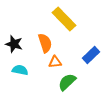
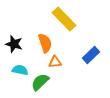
green semicircle: moved 27 px left
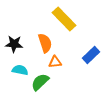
black star: rotated 12 degrees counterclockwise
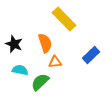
black star: rotated 18 degrees clockwise
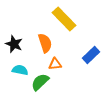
orange triangle: moved 2 px down
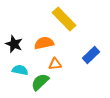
orange semicircle: moved 1 px left; rotated 84 degrees counterclockwise
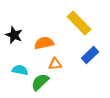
yellow rectangle: moved 15 px right, 4 px down
black star: moved 9 px up
blue rectangle: moved 1 px left
